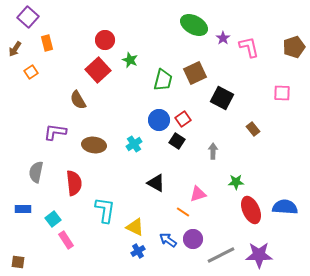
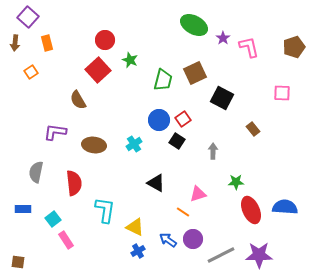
brown arrow at (15, 49): moved 6 px up; rotated 28 degrees counterclockwise
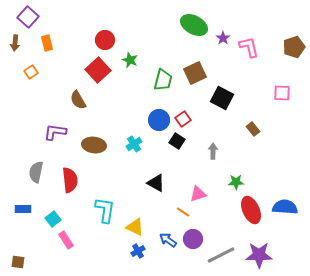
red semicircle at (74, 183): moved 4 px left, 3 px up
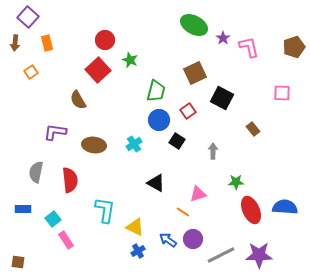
green trapezoid at (163, 80): moved 7 px left, 11 px down
red square at (183, 119): moved 5 px right, 8 px up
